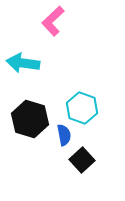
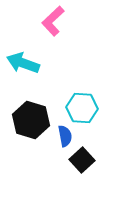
cyan arrow: rotated 12 degrees clockwise
cyan hexagon: rotated 16 degrees counterclockwise
black hexagon: moved 1 px right, 1 px down
blue semicircle: moved 1 px right, 1 px down
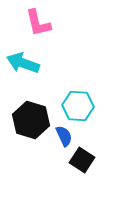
pink L-shape: moved 15 px left, 2 px down; rotated 60 degrees counterclockwise
cyan hexagon: moved 4 px left, 2 px up
blue semicircle: moved 1 px left; rotated 15 degrees counterclockwise
black square: rotated 15 degrees counterclockwise
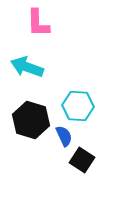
pink L-shape: rotated 12 degrees clockwise
cyan arrow: moved 4 px right, 4 px down
